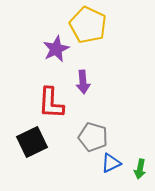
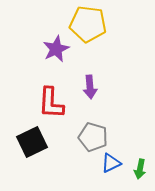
yellow pentagon: moved 1 px up; rotated 18 degrees counterclockwise
purple arrow: moved 7 px right, 5 px down
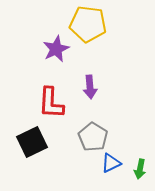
gray pentagon: rotated 16 degrees clockwise
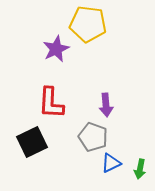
purple arrow: moved 16 px right, 18 px down
gray pentagon: rotated 12 degrees counterclockwise
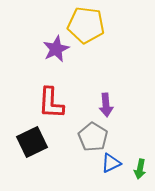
yellow pentagon: moved 2 px left, 1 px down
gray pentagon: rotated 12 degrees clockwise
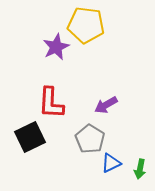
purple star: moved 2 px up
purple arrow: rotated 65 degrees clockwise
gray pentagon: moved 3 px left, 2 px down
black square: moved 2 px left, 5 px up
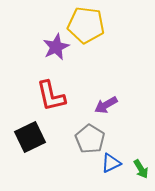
red L-shape: moved 7 px up; rotated 16 degrees counterclockwise
green arrow: moved 1 px right; rotated 42 degrees counterclockwise
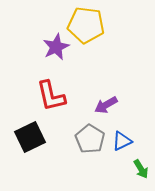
blue triangle: moved 11 px right, 22 px up
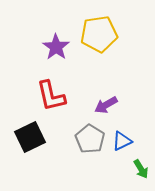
yellow pentagon: moved 13 px right, 9 px down; rotated 15 degrees counterclockwise
purple star: rotated 12 degrees counterclockwise
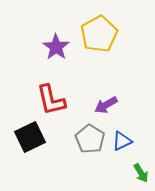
yellow pentagon: rotated 21 degrees counterclockwise
red L-shape: moved 4 px down
green arrow: moved 4 px down
